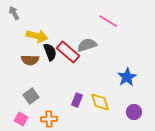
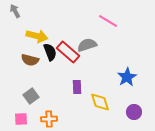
gray arrow: moved 1 px right, 2 px up
brown semicircle: rotated 12 degrees clockwise
purple rectangle: moved 13 px up; rotated 24 degrees counterclockwise
pink square: rotated 32 degrees counterclockwise
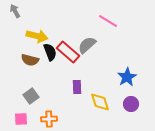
gray semicircle: rotated 24 degrees counterclockwise
purple circle: moved 3 px left, 8 px up
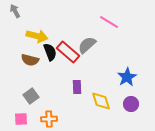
pink line: moved 1 px right, 1 px down
yellow diamond: moved 1 px right, 1 px up
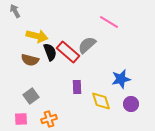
blue star: moved 6 px left, 2 px down; rotated 18 degrees clockwise
orange cross: rotated 14 degrees counterclockwise
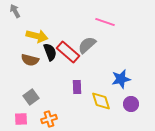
pink line: moved 4 px left; rotated 12 degrees counterclockwise
gray square: moved 1 px down
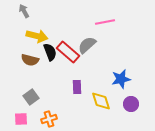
gray arrow: moved 9 px right
pink line: rotated 30 degrees counterclockwise
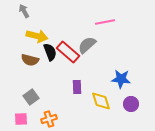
blue star: rotated 18 degrees clockwise
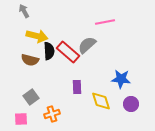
black semicircle: moved 1 px left, 1 px up; rotated 18 degrees clockwise
orange cross: moved 3 px right, 5 px up
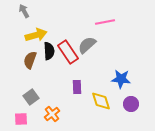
yellow arrow: moved 1 px left, 1 px up; rotated 30 degrees counterclockwise
red rectangle: rotated 15 degrees clockwise
brown semicircle: rotated 96 degrees clockwise
orange cross: rotated 21 degrees counterclockwise
